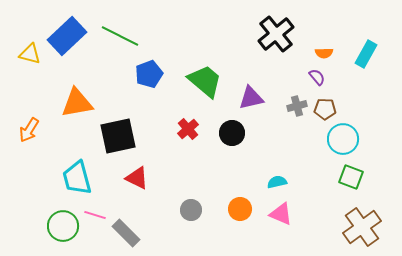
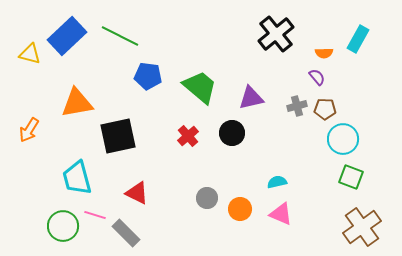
cyan rectangle: moved 8 px left, 15 px up
blue pentagon: moved 1 px left, 2 px down; rotated 28 degrees clockwise
green trapezoid: moved 5 px left, 6 px down
red cross: moved 7 px down
red triangle: moved 15 px down
gray circle: moved 16 px right, 12 px up
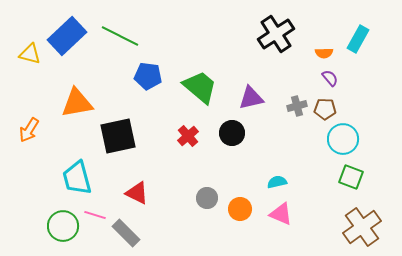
black cross: rotated 6 degrees clockwise
purple semicircle: moved 13 px right, 1 px down
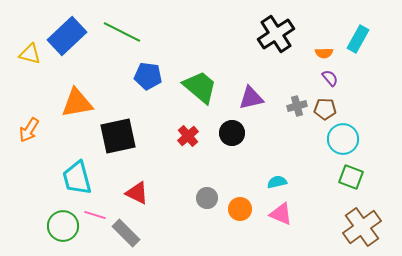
green line: moved 2 px right, 4 px up
